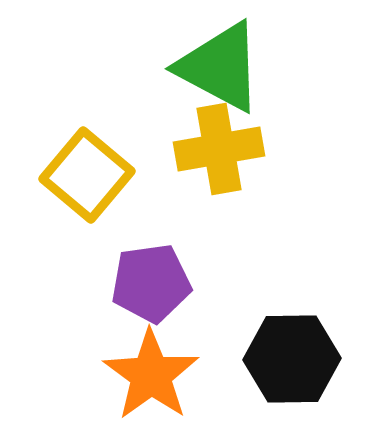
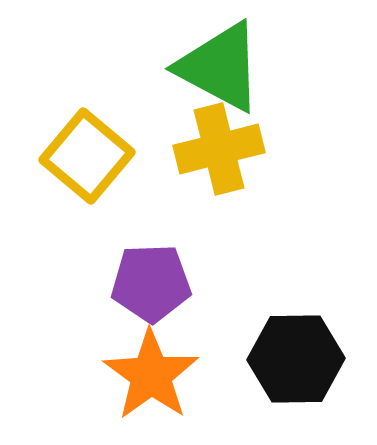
yellow cross: rotated 4 degrees counterclockwise
yellow square: moved 19 px up
purple pentagon: rotated 6 degrees clockwise
black hexagon: moved 4 px right
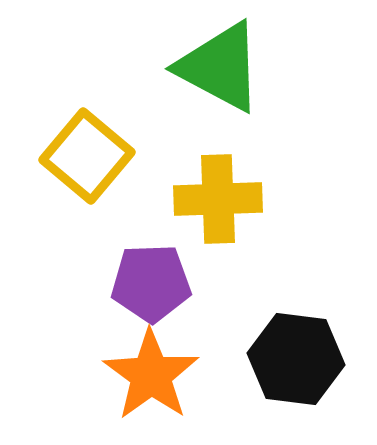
yellow cross: moved 1 px left, 50 px down; rotated 12 degrees clockwise
black hexagon: rotated 8 degrees clockwise
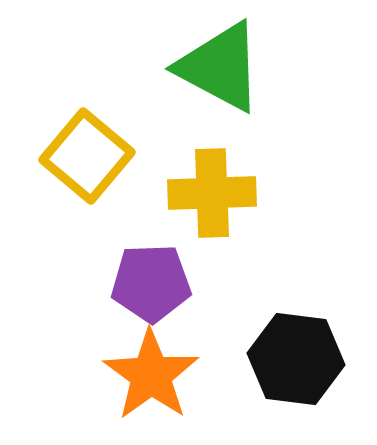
yellow cross: moved 6 px left, 6 px up
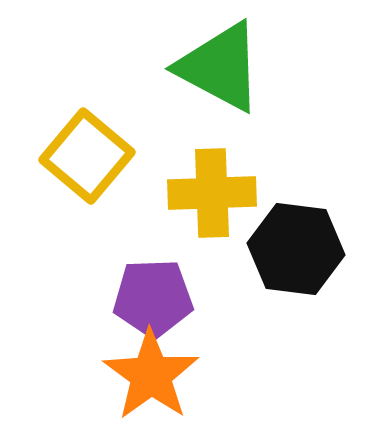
purple pentagon: moved 2 px right, 15 px down
black hexagon: moved 110 px up
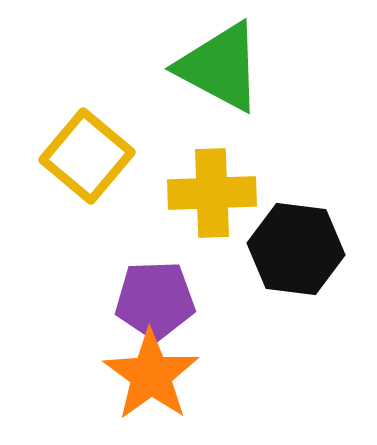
purple pentagon: moved 2 px right, 2 px down
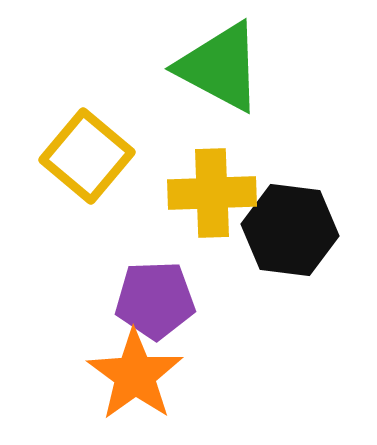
black hexagon: moved 6 px left, 19 px up
orange star: moved 16 px left
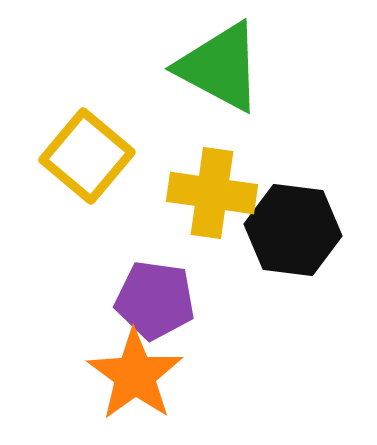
yellow cross: rotated 10 degrees clockwise
black hexagon: moved 3 px right
purple pentagon: rotated 10 degrees clockwise
